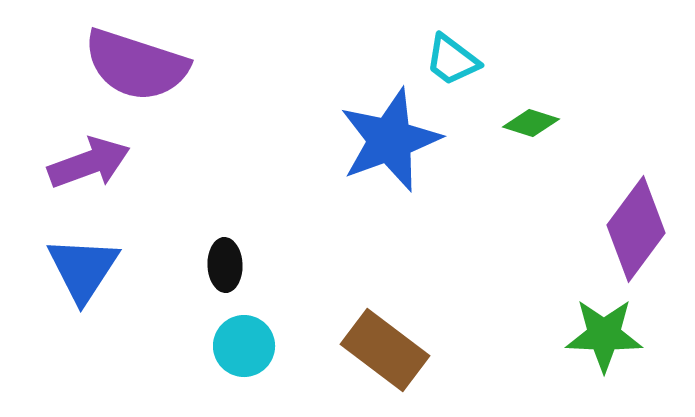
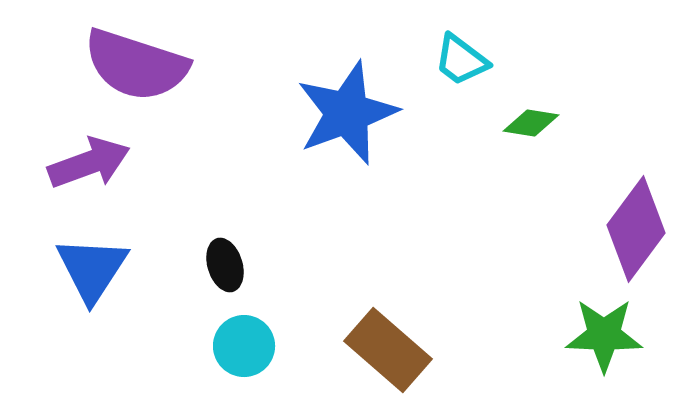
cyan trapezoid: moved 9 px right
green diamond: rotated 8 degrees counterclockwise
blue star: moved 43 px left, 27 px up
black ellipse: rotated 15 degrees counterclockwise
blue triangle: moved 9 px right
brown rectangle: moved 3 px right; rotated 4 degrees clockwise
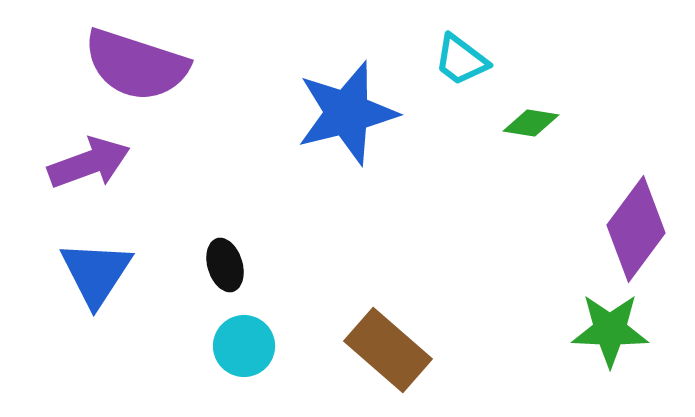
blue star: rotated 6 degrees clockwise
blue triangle: moved 4 px right, 4 px down
green star: moved 6 px right, 5 px up
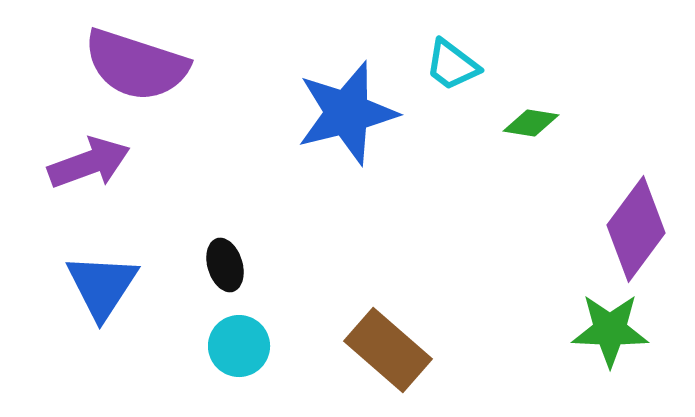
cyan trapezoid: moved 9 px left, 5 px down
blue triangle: moved 6 px right, 13 px down
cyan circle: moved 5 px left
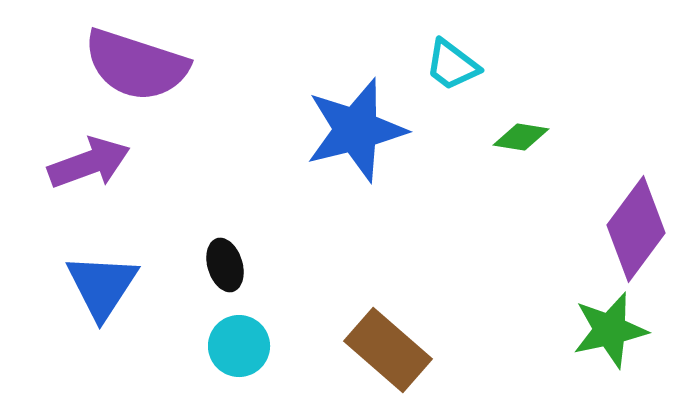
blue star: moved 9 px right, 17 px down
green diamond: moved 10 px left, 14 px down
green star: rotated 14 degrees counterclockwise
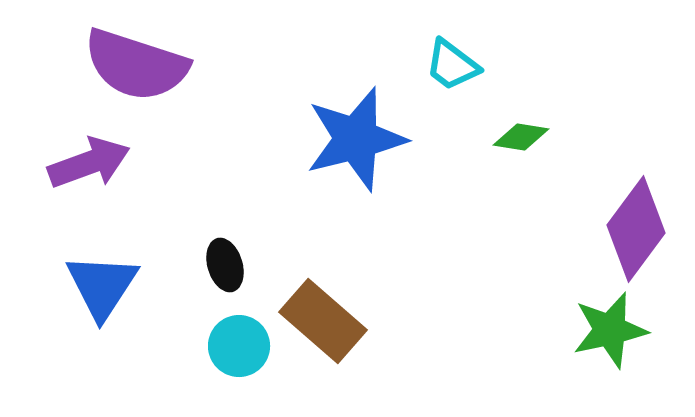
blue star: moved 9 px down
brown rectangle: moved 65 px left, 29 px up
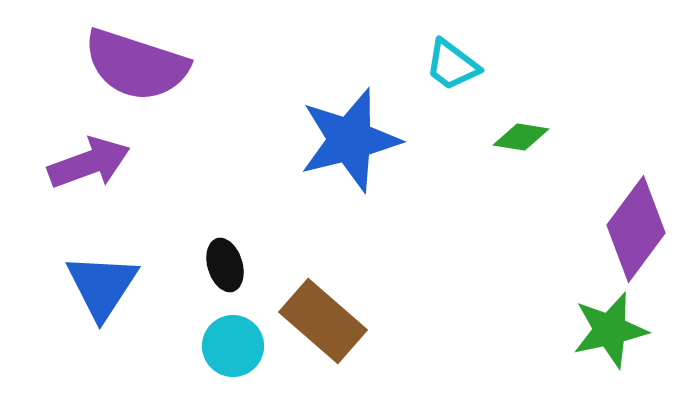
blue star: moved 6 px left, 1 px down
cyan circle: moved 6 px left
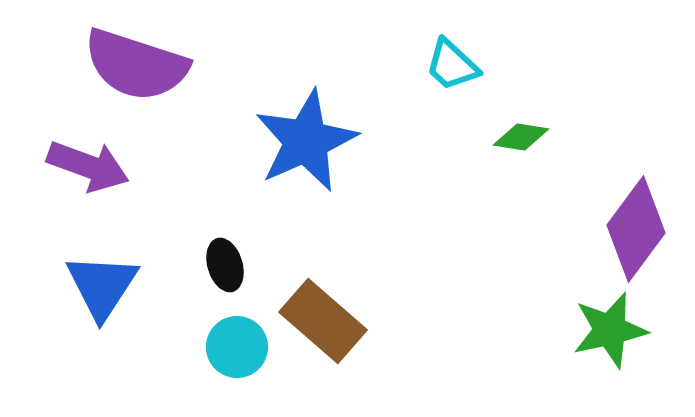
cyan trapezoid: rotated 6 degrees clockwise
blue star: moved 44 px left, 1 px down; rotated 10 degrees counterclockwise
purple arrow: moved 1 px left, 3 px down; rotated 40 degrees clockwise
cyan circle: moved 4 px right, 1 px down
